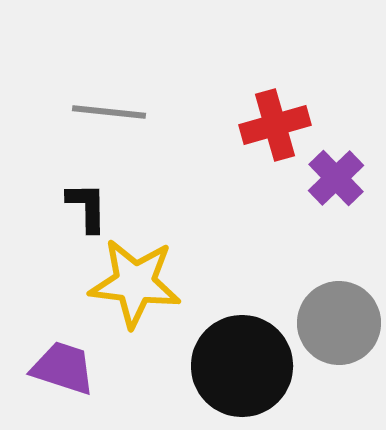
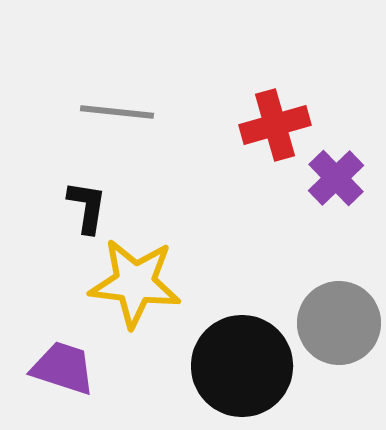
gray line: moved 8 px right
black L-shape: rotated 10 degrees clockwise
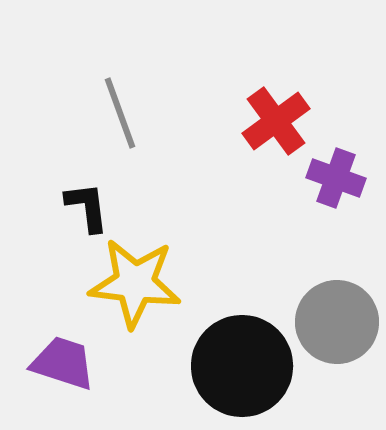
gray line: moved 3 px right, 1 px down; rotated 64 degrees clockwise
red cross: moved 1 px right, 4 px up; rotated 20 degrees counterclockwise
purple cross: rotated 26 degrees counterclockwise
black L-shape: rotated 16 degrees counterclockwise
gray circle: moved 2 px left, 1 px up
purple trapezoid: moved 5 px up
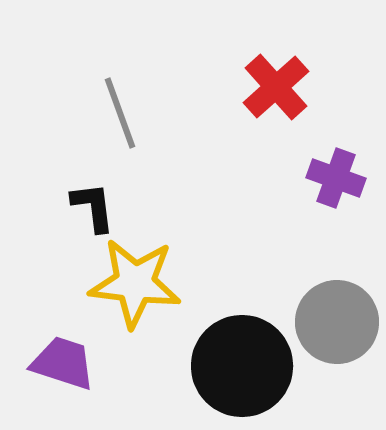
red cross: moved 34 px up; rotated 6 degrees counterclockwise
black L-shape: moved 6 px right
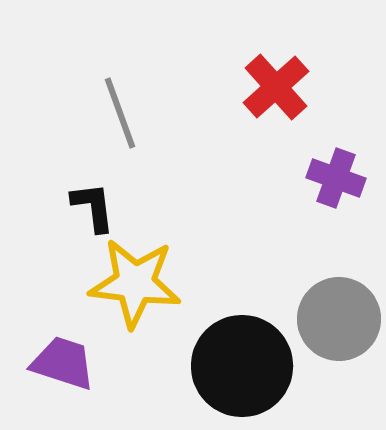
gray circle: moved 2 px right, 3 px up
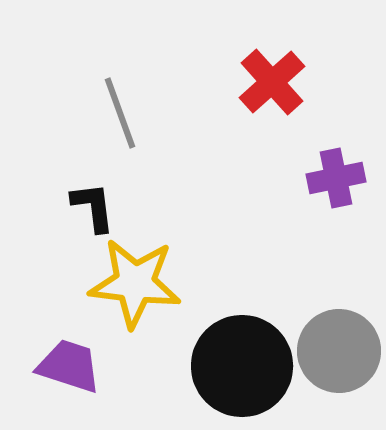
red cross: moved 4 px left, 5 px up
purple cross: rotated 32 degrees counterclockwise
gray circle: moved 32 px down
purple trapezoid: moved 6 px right, 3 px down
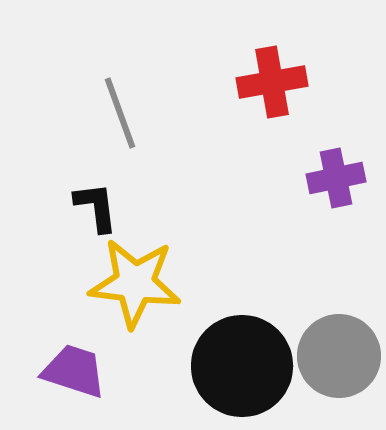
red cross: rotated 32 degrees clockwise
black L-shape: moved 3 px right
gray circle: moved 5 px down
purple trapezoid: moved 5 px right, 5 px down
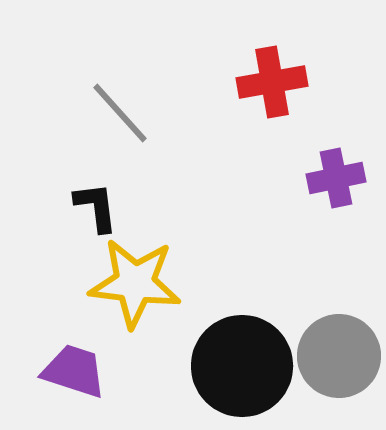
gray line: rotated 22 degrees counterclockwise
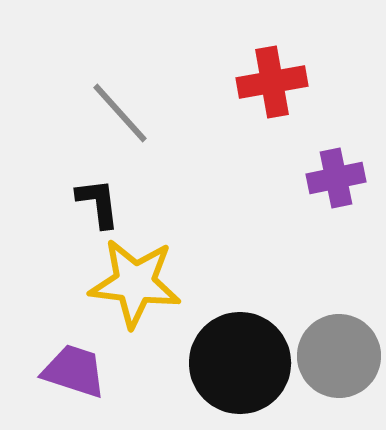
black L-shape: moved 2 px right, 4 px up
black circle: moved 2 px left, 3 px up
